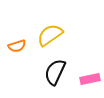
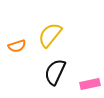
yellow semicircle: rotated 16 degrees counterclockwise
pink rectangle: moved 5 px down
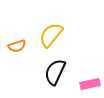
yellow semicircle: moved 1 px right
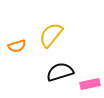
black semicircle: moved 5 px right; rotated 48 degrees clockwise
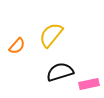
orange semicircle: rotated 30 degrees counterclockwise
pink rectangle: moved 1 px left
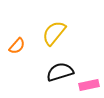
yellow semicircle: moved 3 px right, 2 px up
pink rectangle: moved 1 px down
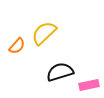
yellow semicircle: moved 10 px left; rotated 8 degrees clockwise
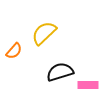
orange semicircle: moved 3 px left, 5 px down
pink rectangle: moved 1 px left; rotated 12 degrees clockwise
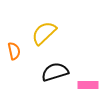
orange semicircle: rotated 54 degrees counterclockwise
black semicircle: moved 5 px left
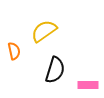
yellow semicircle: moved 2 px up; rotated 8 degrees clockwise
black semicircle: moved 2 px up; rotated 124 degrees clockwise
